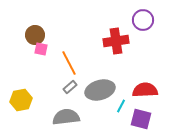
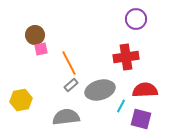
purple circle: moved 7 px left, 1 px up
red cross: moved 10 px right, 16 px down
pink square: rotated 24 degrees counterclockwise
gray rectangle: moved 1 px right, 2 px up
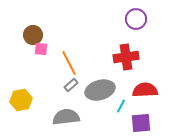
brown circle: moved 2 px left
pink square: rotated 16 degrees clockwise
purple square: moved 4 px down; rotated 20 degrees counterclockwise
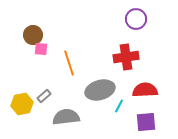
orange line: rotated 10 degrees clockwise
gray rectangle: moved 27 px left, 11 px down
yellow hexagon: moved 1 px right, 4 px down
cyan line: moved 2 px left
purple square: moved 5 px right, 1 px up
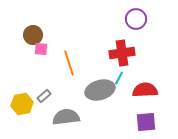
red cross: moved 4 px left, 4 px up
cyan line: moved 28 px up
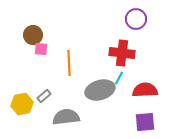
red cross: rotated 15 degrees clockwise
orange line: rotated 15 degrees clockwise
purple square: moved 1 px left
